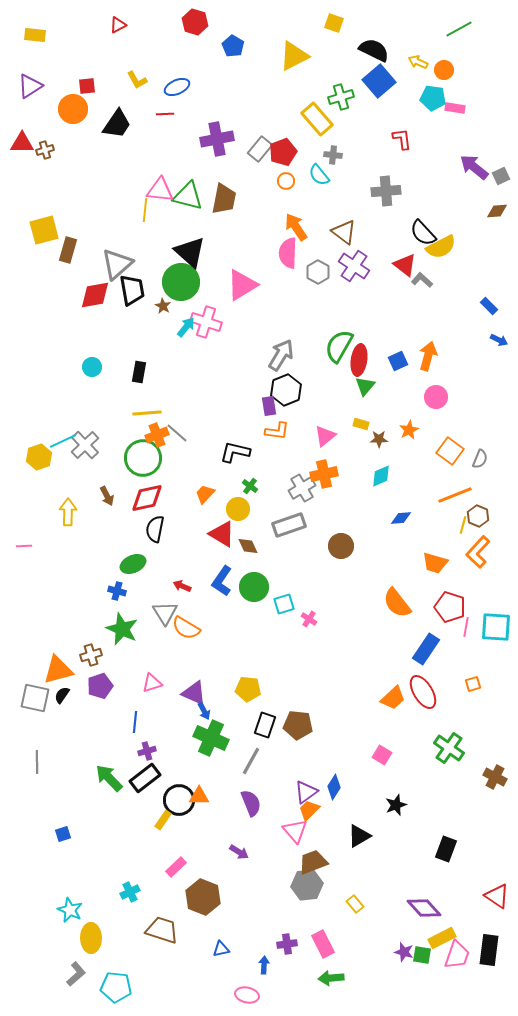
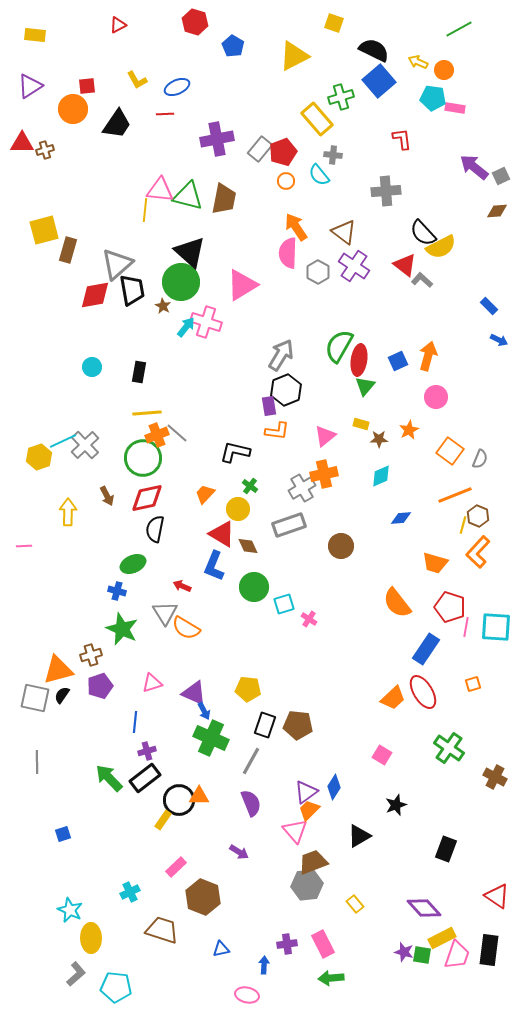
blue L-shape at (222, 581): moved 8 px left, 15 px up; rotated 12 degrees counterclockwise
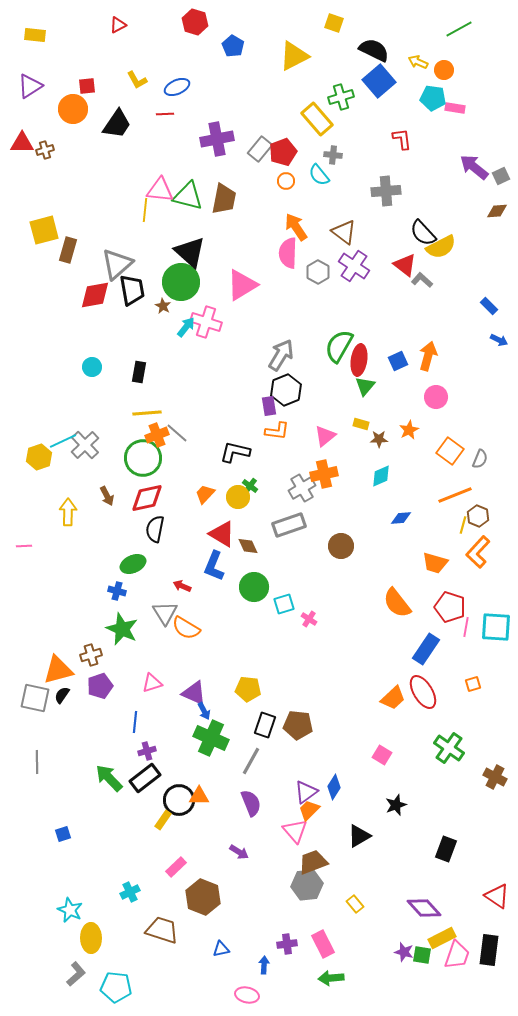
yellow circle at (238, 509): moved 12 px up
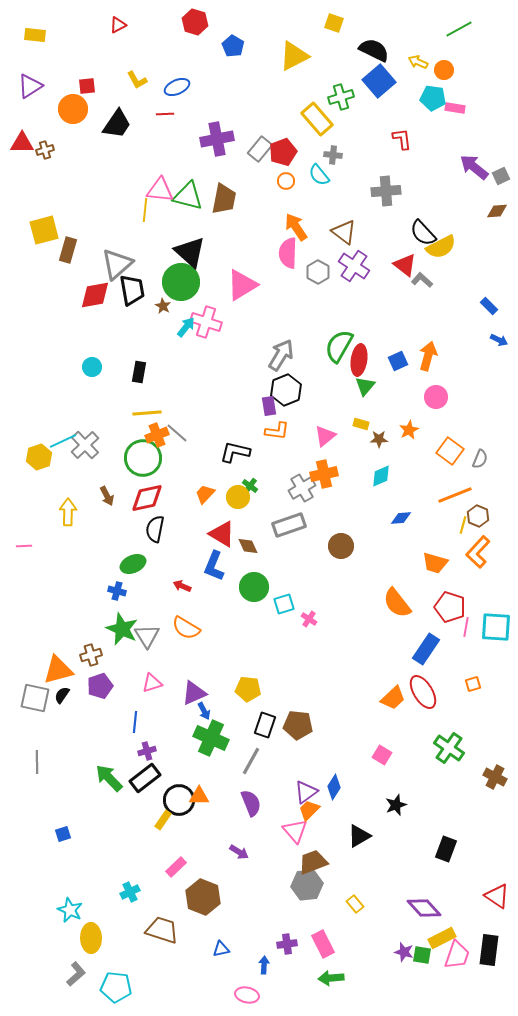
gray triangle at (165, 613): moved 18 px left, 23 px down
purple triangle at (194, 693): rotated 48 degrees counterclockwise
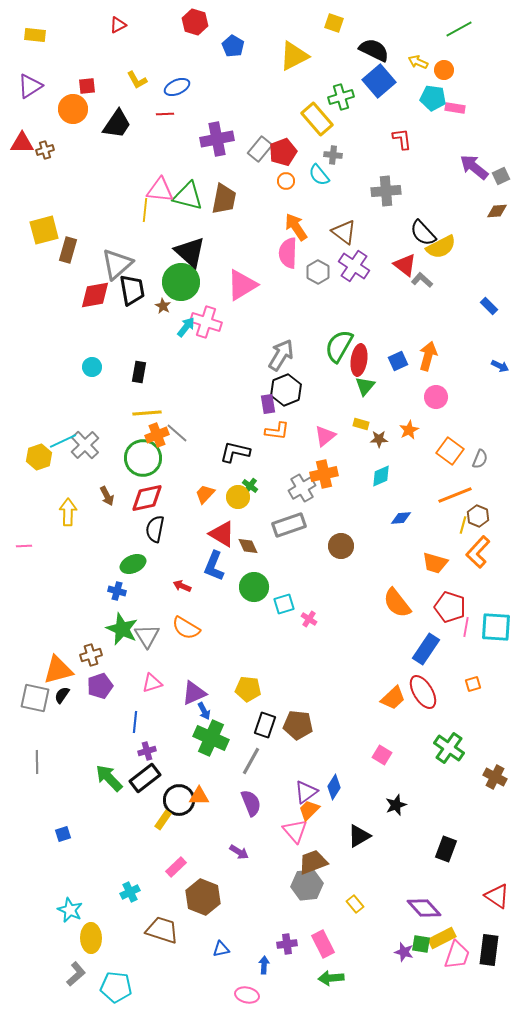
blue arrow at (499, 340): moved 1 px right, 26 px down
purple rectangle at (269, 406): moved 1 px left, 2 px up
green square at (422, 955): moved 1 px left, 11 px up
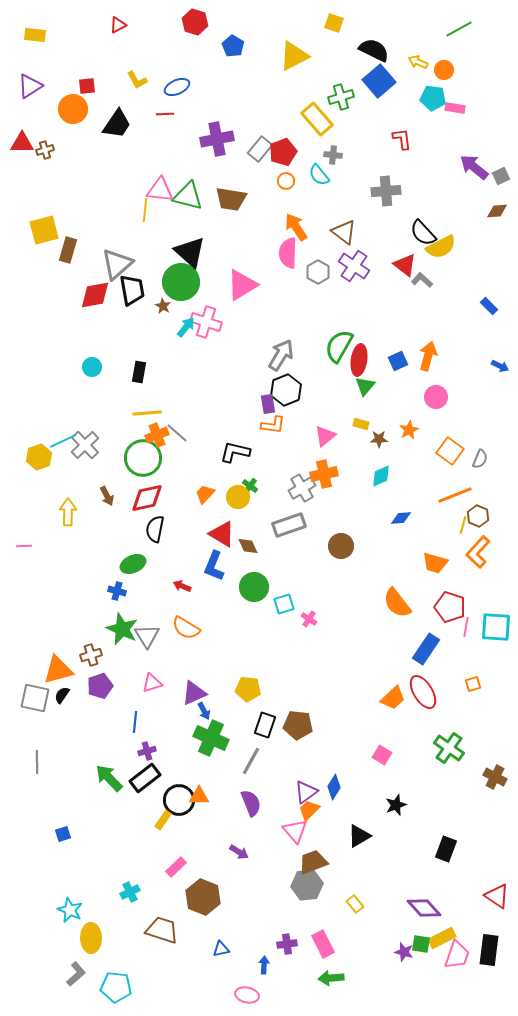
brown trapezoid at (224, 199): moved 7 px right; rotated 88 degrees clockwise
orange L-shape at (277, 431): moved 4 px left, 6 px up
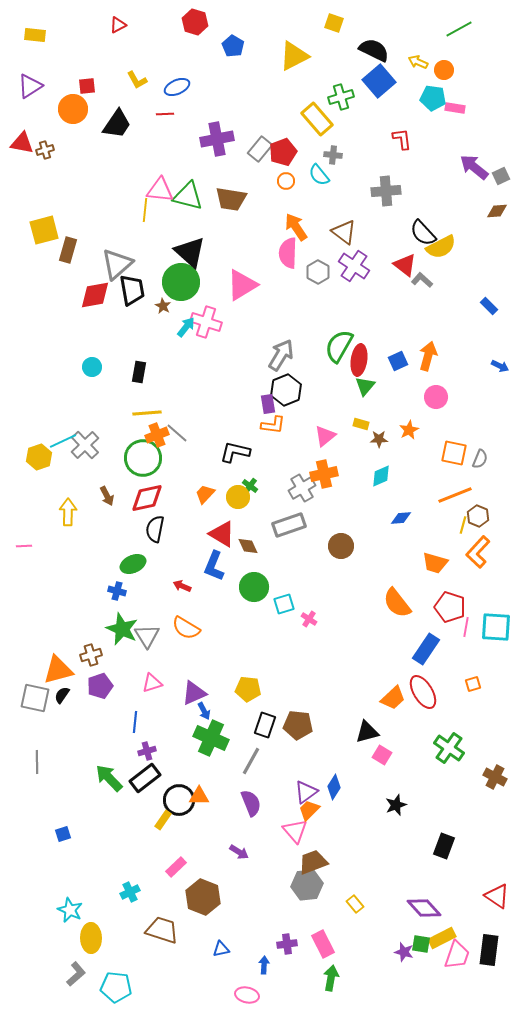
red triangle at (22, 143): rotated 10 degrees clockwise
orange square at (450, 451): moved 4 px right, 2 px down; rotated 24 degrees counterclockwise
black triangle at (359, 836): moved 8 px right, 104 px up; rotated 15 degrees clockwise
black rectangle at (446, 849): moved 2 px left, 3 px up
green arrow at (331, 978): rotated 105 degrees clockwise
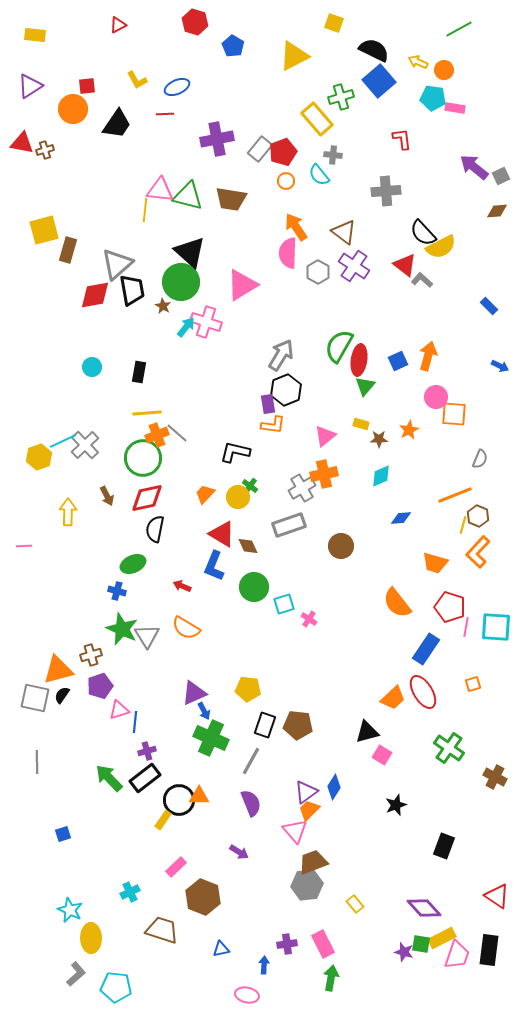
orange square at (454, 453): moved 39 px up; rotated 8 degrees counterclockwise
pink triangle at (152, 683): moved 33 px left, 27 px down
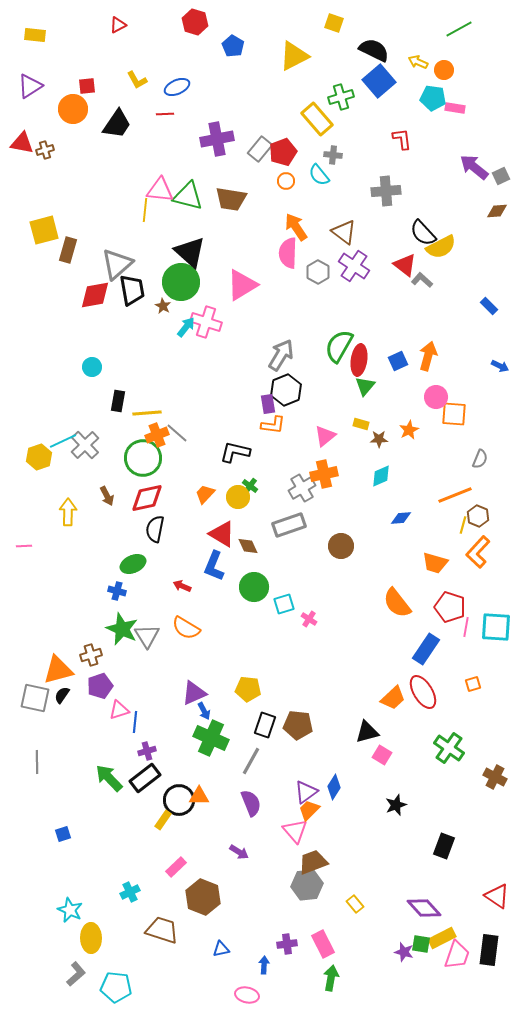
black rectangle at (139, 372): moved 21 px left, 29 px down
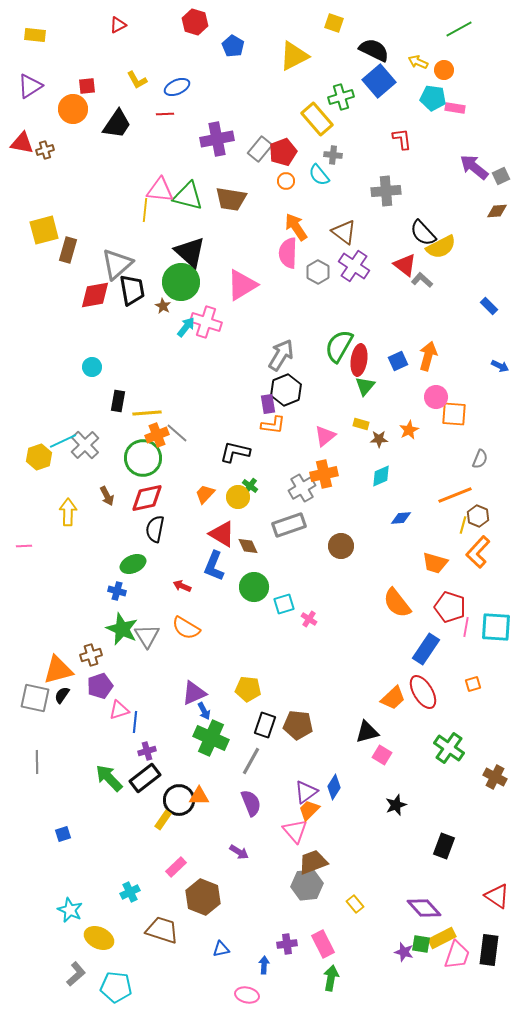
yellow ellipse at (91, 938): moved 8 px right; rotated 64 degrees counterclockwise
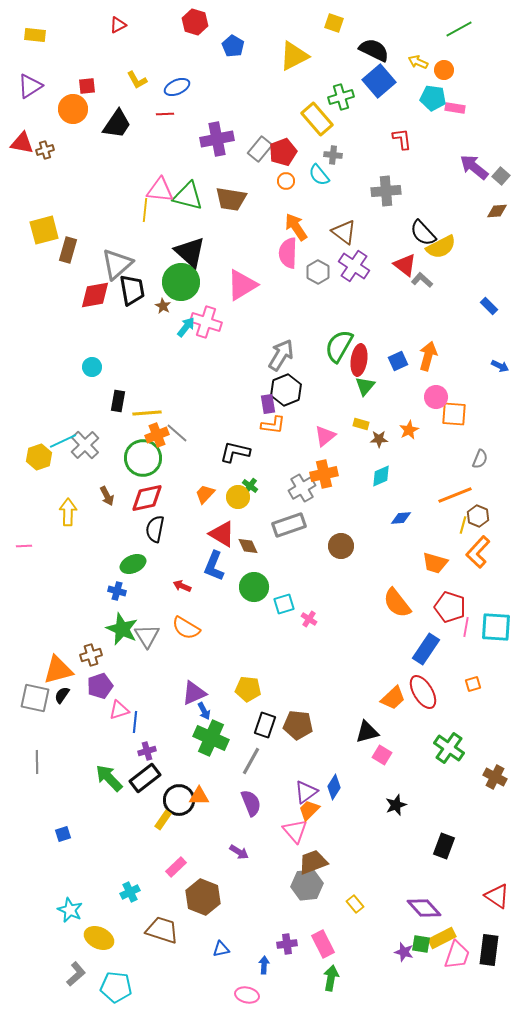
gray square at (501, 176): rotated 24 degrees counterclockwise
